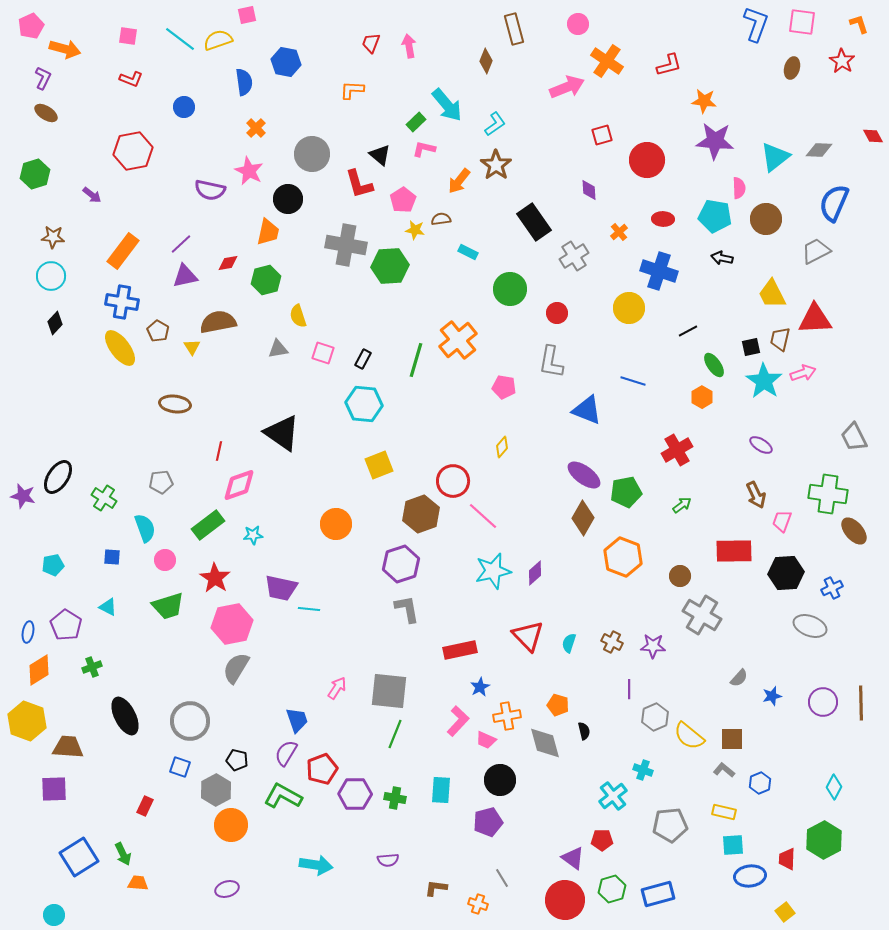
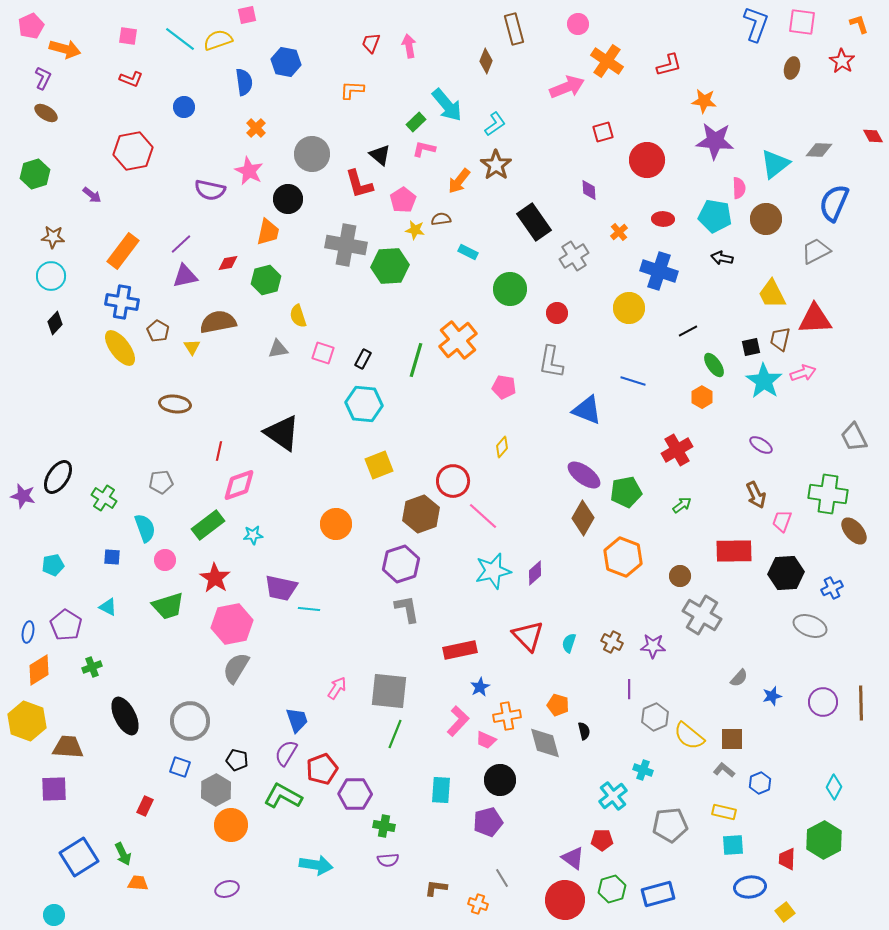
red square at (602, 135): moved 1 px right, 3 px up
cyan triangle at (775, 157): moved 7 px down
green cross at (395, 798): moved 11 px left, 28 px down
blue ellipse at (750, 876): moved 11 px down
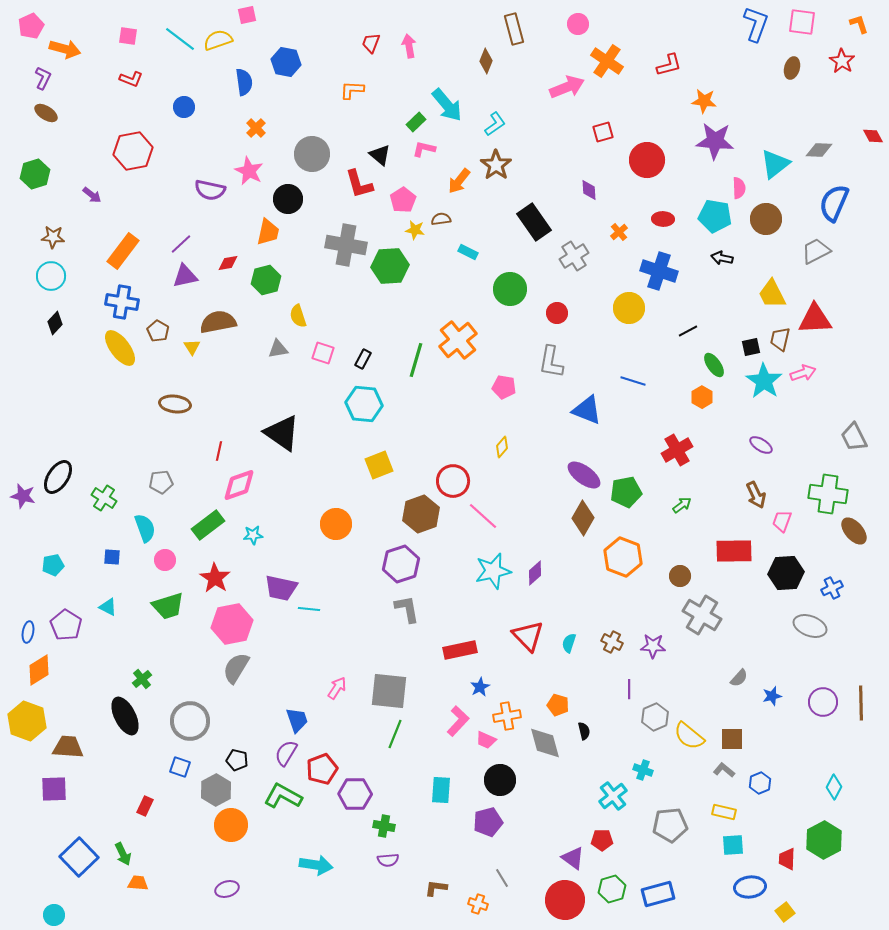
green cross at (92, 667): moved 50 px right, 12 px down; rotated 18 degrees counterclockwise
blue square at (79, 857): rotated 12 degrees counterclockwise
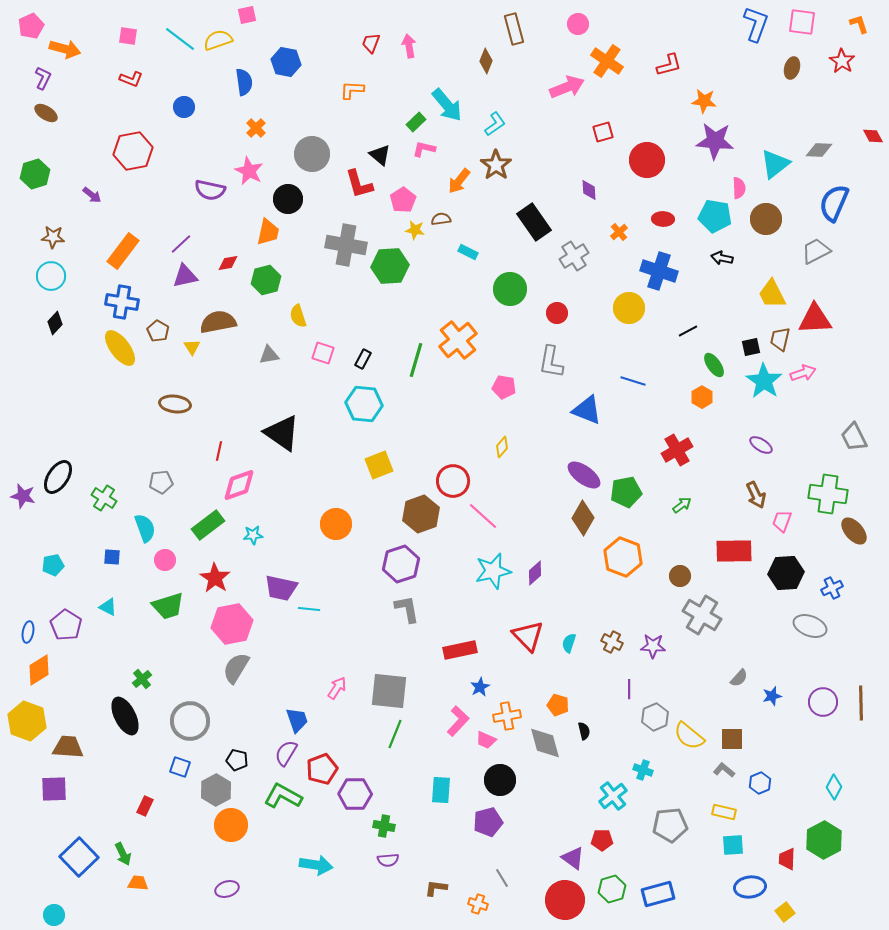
gray triangle at (278, 349): moved 9 px left, 6 px down
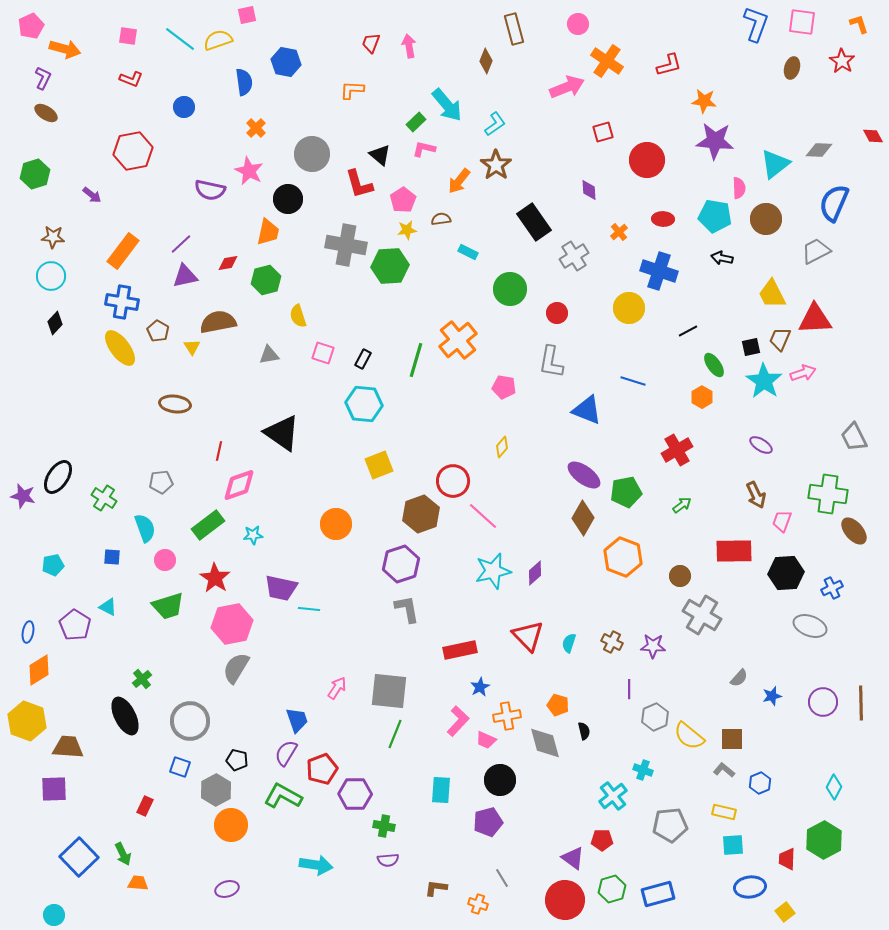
yellow star at (415, 230): moved 8 px left; rotated 18 degrees counterclockwise
brown trapezoid at (780, 339): rotated 10 degrees clockwise
purple pentagon at (66, 625): moved 9 px right
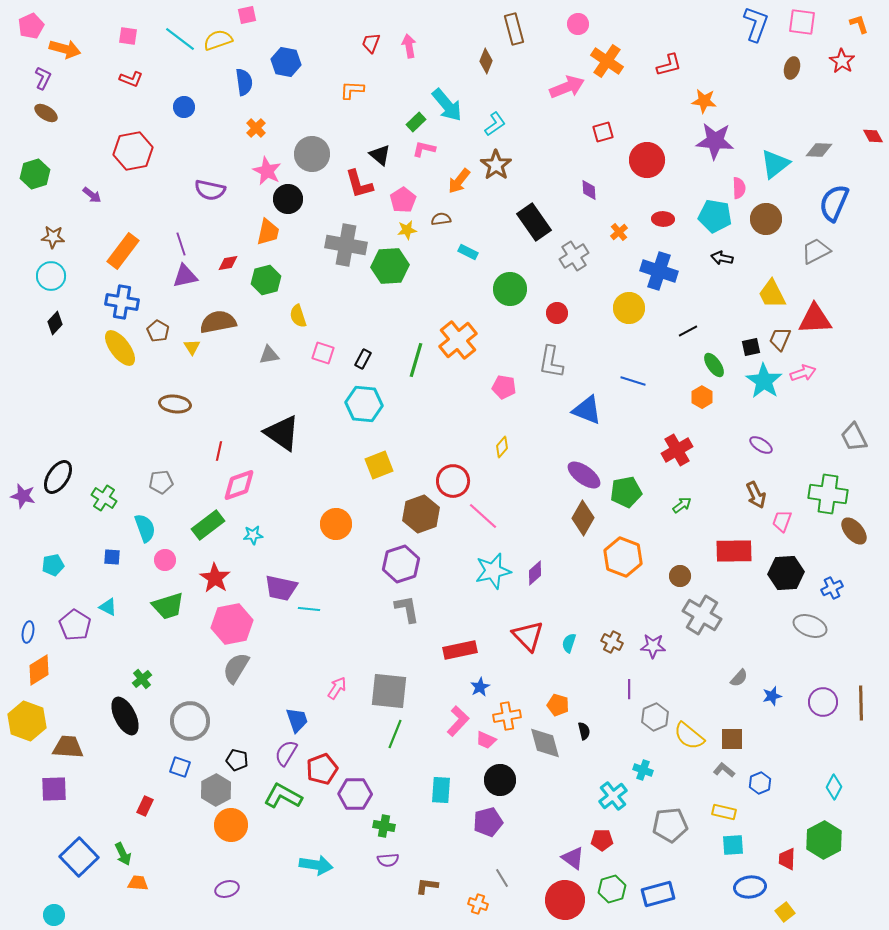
pink star at (249, 171): moved 18 px right
purple line at (181, 244): rotated 65 degrees counterclockwise
brown L-shape at (436, 888): moved 9 px left, 2 px up
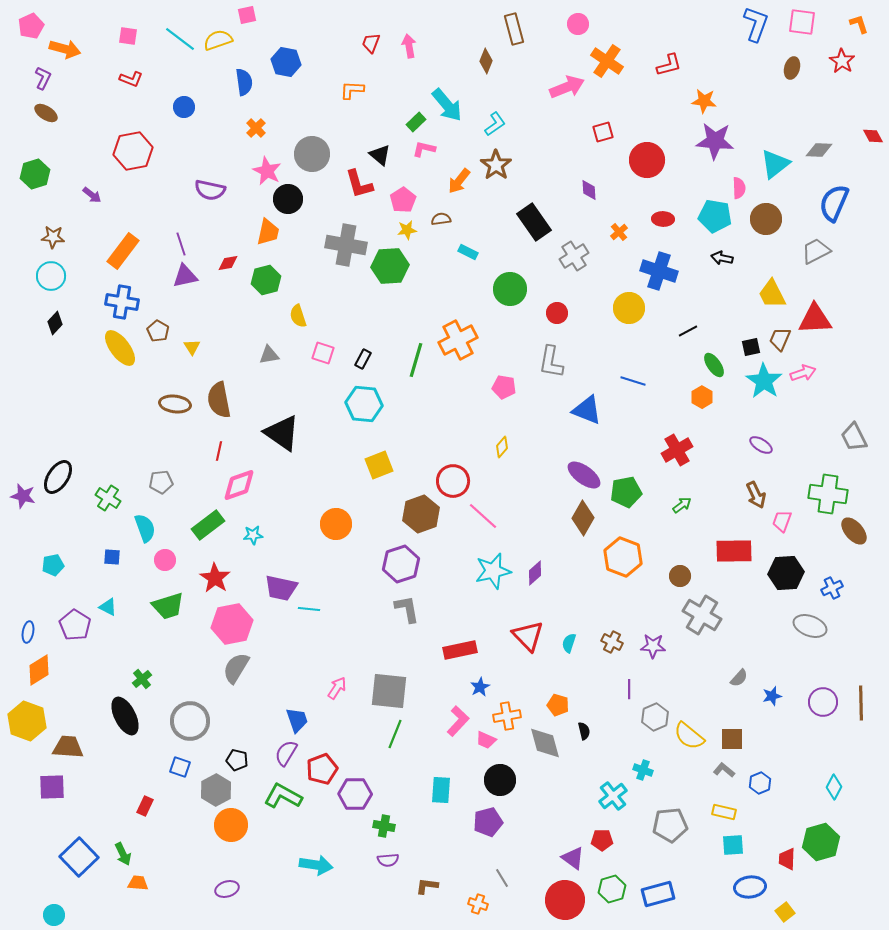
brown semicircle at (218, 322): moved 1 px right, 78 px down; rotated 90 degrees counterclockwise
orange cross at (458, 340): rotated 12 degrees clockwise
green cross at (104, 498): moved 4 px right
purple square at (54, 789): moved 2 px left, 2 px up
green hexagon at (824, 840): moved 3 px left, 2 px down; rotated 12 degrees clockwise
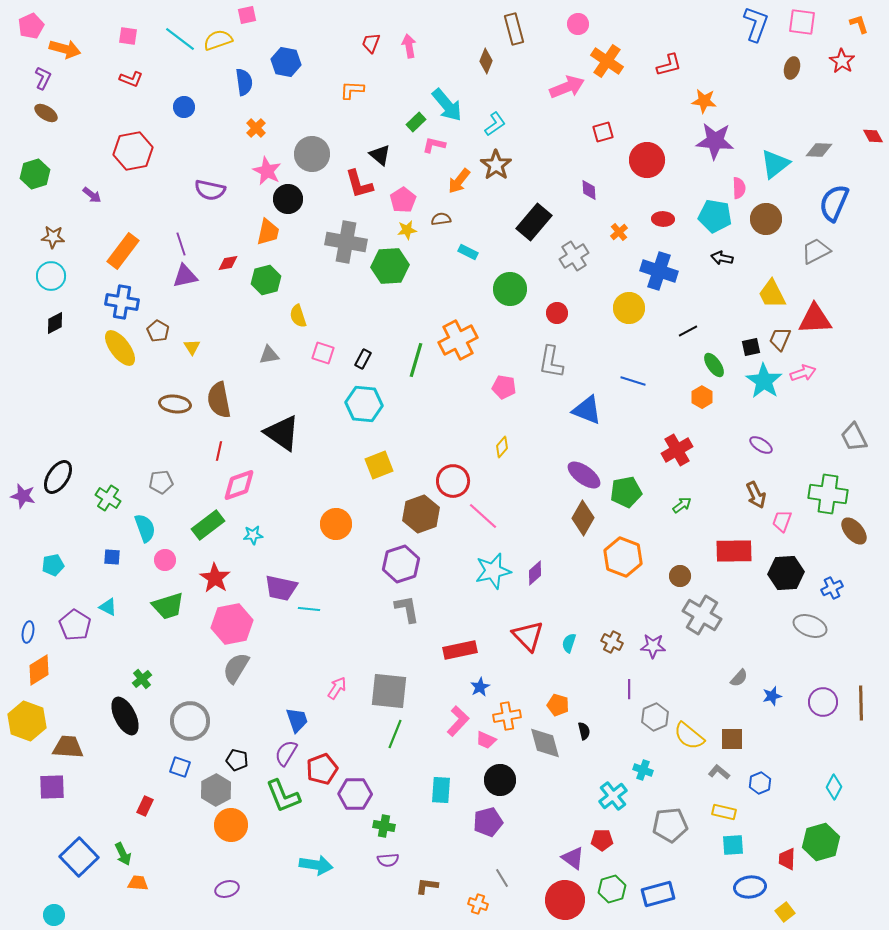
pink L-shape at (424, 149): moved 10 px right, 4 px up
black rectangle at (534, 222): rotated 75 degrees clockwise
gray cross at (346, 245): moved 3 px up
black diamond at (55, 323): rotated 20 degrees clockwise
gray L-shape at (724, 770): moved 5 px left, 2 px down
green L-shape at (283, 796): rotated 141 degrees counterclockwise
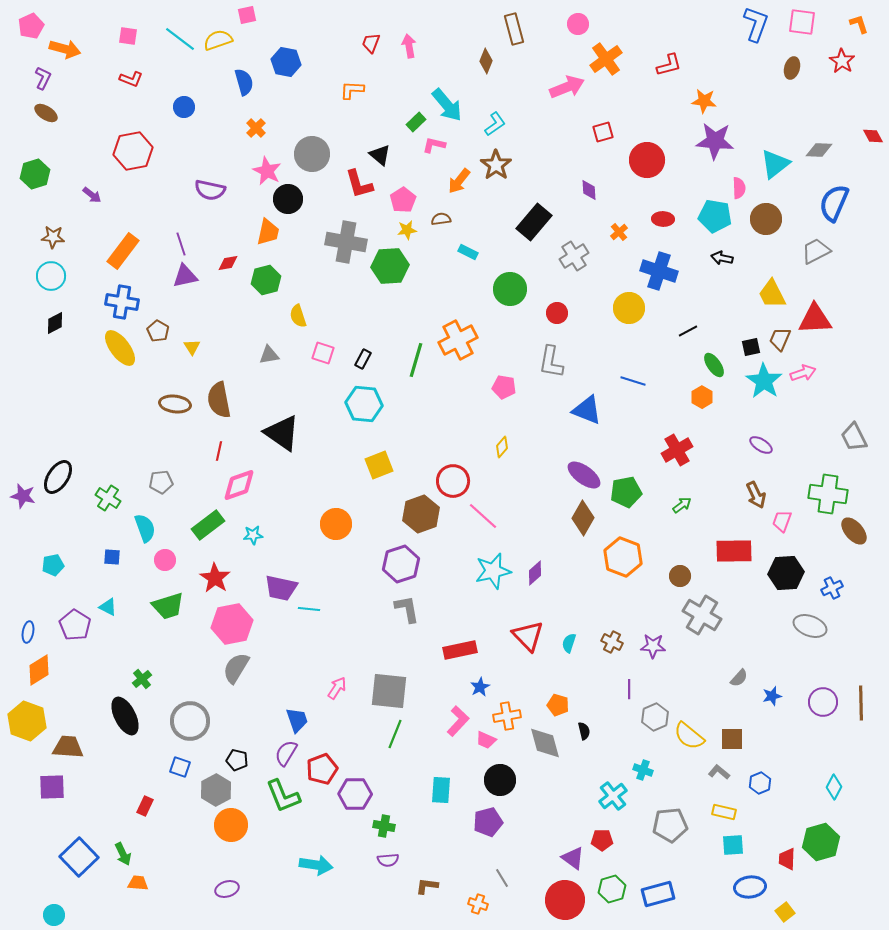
orange cross at (607, 61): moved 1 px left, 2 px up; rotated 20 degrees clockwise
blue semicircle at (244, 82): rotated 8 degrees counterclockwise
